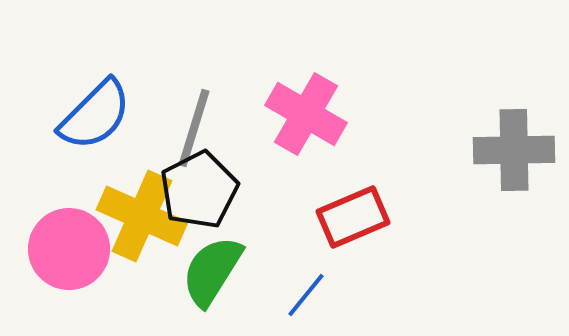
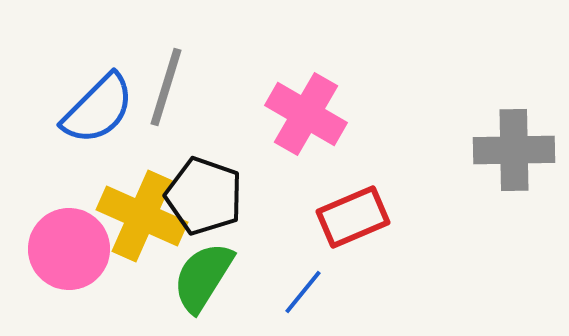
blue semicircle: moved 3 px right, 6 px up
gray line: moved 28 px left, 41 px up
black pentagon: moved 5 px right, 6 px down; rotated 26 degrees counterclockwise
green semicircle: moved 9 px left, 6 px down
blue line: moved 3 px left, 3 px up
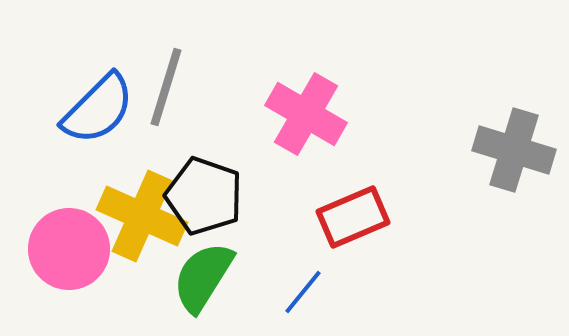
gray cross: rotated 18 degrees clockwise
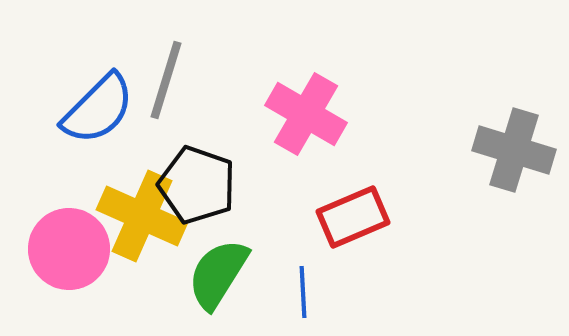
gray line: moved 7 px up
black pentagon: moved 7 px left, 11 px up
green semicircle: moved 15 px right, 3 px up
blue line: rotated 42 degrees counterclockwise
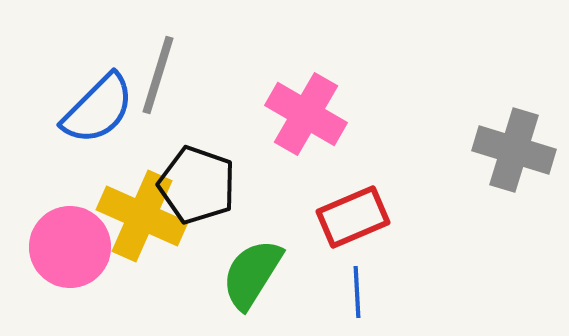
gray line: moved 8 px left, 5 px up
pink circle: moved 1 px right, 2 px up
green semicircle: moved 34 px right
blue line: moved 54 px right
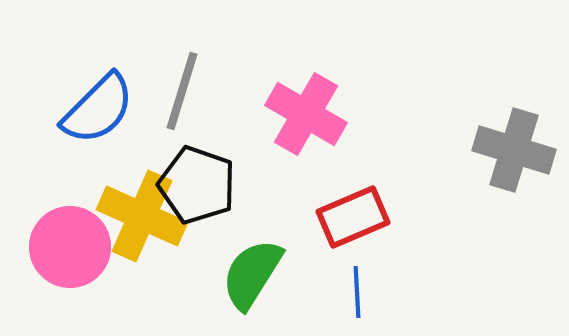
gray line: moved 24 px right, 16 px down
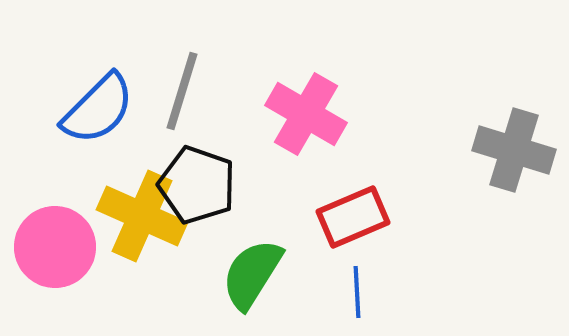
pink circle: moved 15 px left
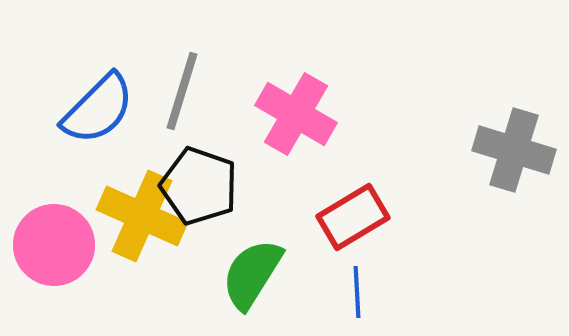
pink cross: moved 10 px left
black pentagon: moved 2 px right, 1 px down
red rectangle: rotated 8 degrees counterclockwise
pink circle: moved 1 px left, 2 px up
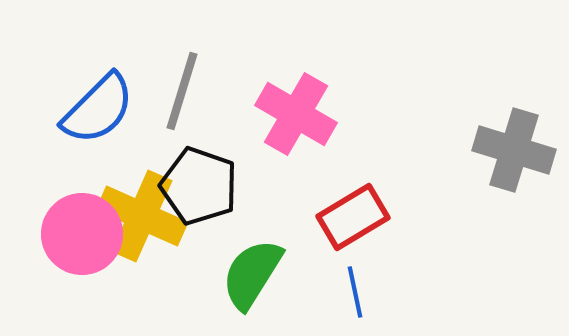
pink circle: moved 28 px right, 11 px up
blue line: moved 2 px left; rotated 9 degrees counterclockwise
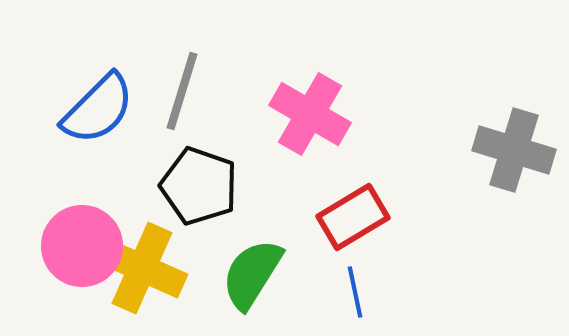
pink cross: moved 14 px right
yellow cross: moved 52 px down
pink circle: moved 12 px down
